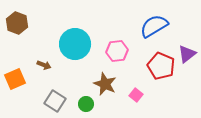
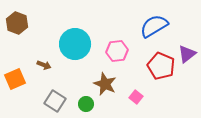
pink square: moved 2 px down
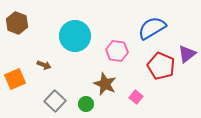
blue semicircle: moved 2 px left, 2 px down
cyan circle: moved 8 px up
pink hexagon: rotated 15 degrees clockwise
gray square: rotated 10 degrees clockwise
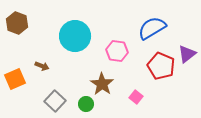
brown arrow: moved 2 px left, 1 px down
brown star: moved 3 px left; rotated 10 degrees clockwise
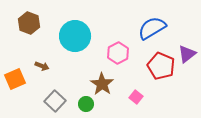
brown hexagon: moved 12 px right
pink hexagon: moved 1 px right, 2 px down; rotated 25 degrees clockwise
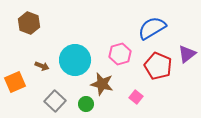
cyan circle: moved 24 px down
pink hexagon: moved 2 px right, 1 px down; rotated 10 degrees clockwise
red pentagon: moved 3 px left
orange square: moved 3 px down
brown star: rotated 20 degrees counterclockwise
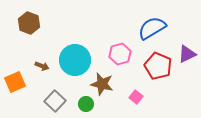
purple triangle: rotated 12 degrees clockwise
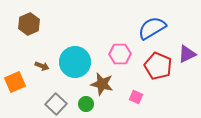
brown hexagon: moved 1 px down; rotated 15 degrees clockwise
pink hexagon: rotated 15 degrees clockwise
cyan circle: moved 2 px down
pink square: rotated 16 degrees counterclockwise
gray square: moved 1 px right, 3 px down
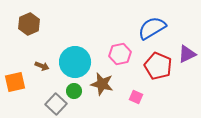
pink hexagon: rotated 10 degrees counterclockwise
orange square: rotated 10 degrees clockwise
green circle: moved 12 px left, 13 px up
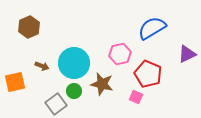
brown hexagon: moved 3 px down
cyan circle: moved 1 px left, 1 px down
red pentagon: moved 10 px left, 8 px down
gray square: rotated 10 degrees clockwise
